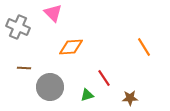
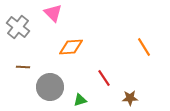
gray cross: rotated 15 degrees clockwise
brown line: moved 1 px left, 1 px up
green triangle: moved 7 px left, 5 px down
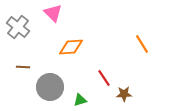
orange line: moved 2 px left, 3 px up
brown star: moved 6 px left, 4 px up
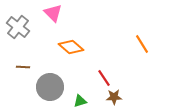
orange diamond: rotated 45 degrees clockwise
brown star: moved 10 px left, 3 px down
green triangle: moved 1 px down
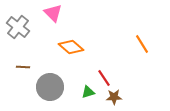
green triangle: moved 8 px right, 9 px up
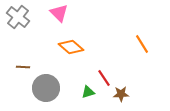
pink triangle: moved 6 px right
gray cross: moved 10 px up
gray circle: moved 4 px left, 1 px down
brown star: moved 7 px right, 3 px up
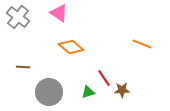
pink triangle: rotated 12 degrees counterclockwise
orange line: rotated 36 degrees counterclockwise
gray circle: moved 3 px right, 4 px down
brown star: moved 1 px right, 4 px up
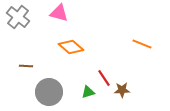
pink triangle: rotated 18 degrees counterclockwise
brown line: moved 3 px right, 1 px up
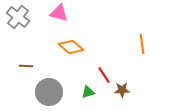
orange line: rotated 60 degrees clockwise
red line: moved 3 px up
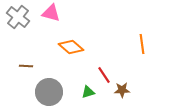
pink triangle: moved 8 px left
